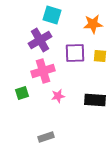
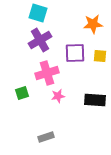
cyan square: moved 14 px left, 2 px up
pink cross: moved 4 px right, 2 px down
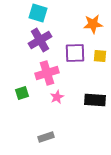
pink star: moved 1 px left, 1 px down; rotated 16 degrees counterclockwise
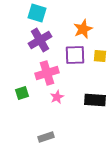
cyan square: moved 1 px left
orange star: moved 10 px left, 5 px down; rotated 18 degrees counterclockwise
purple square: moved 2 px down
